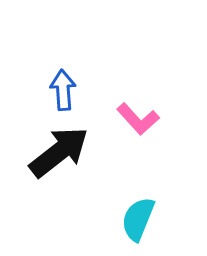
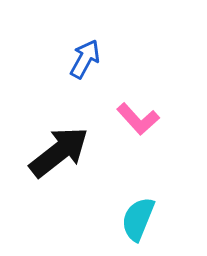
blue arrow: moved 22 px right, 31 px up; rotated 33 degrees clockwise
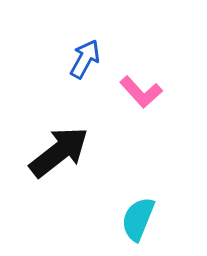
pink L-shape: moved 3 px right, 27 px up
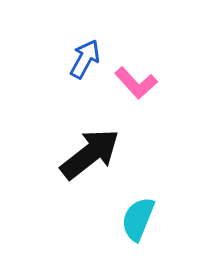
pink L-shape: moved 5 px left, 9 px up
black arrow: moved 31 px right, 2 px down
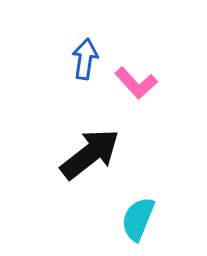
blue arrow: rotated 21 degrees counterclockwise
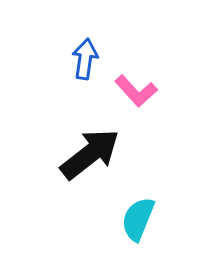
pink L-shape: moved 8 px down
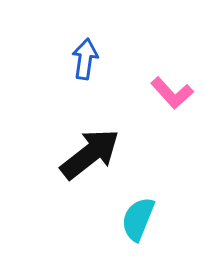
pink L-shape: moved 36 px right, 2 px down
